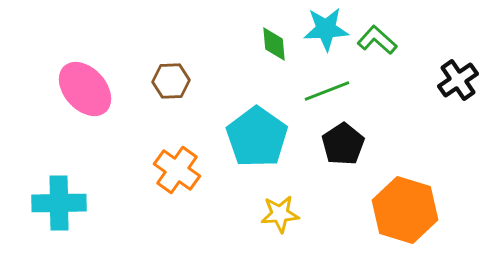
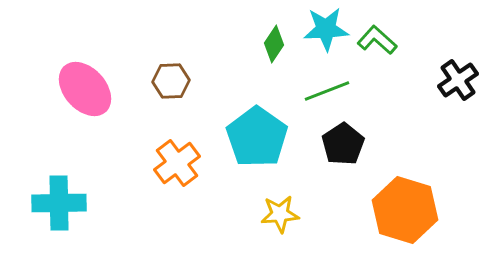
green diamond: rotated 39 degrees clockwise
orange cross: moved 7 px up; rotated 18 degrees clockwise
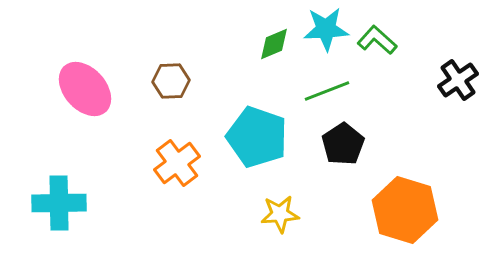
green diamond: rotated 33 degrees clockwise
cyan pentagon: rotated 16 degrees counterclockwise
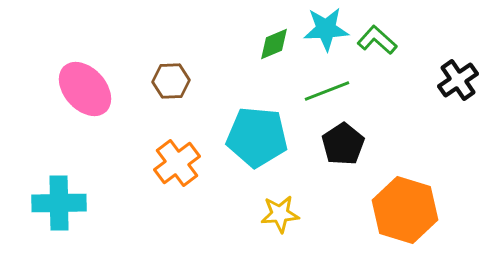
cyan pentagon: rotated 14 degrees counterclockwise
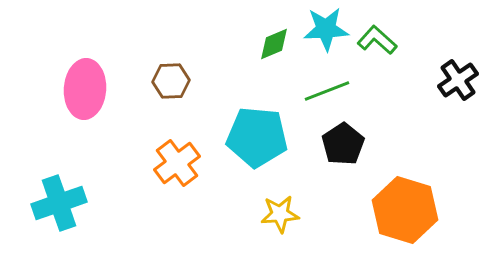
pink ellipse: rotated 46 degrees clockwise
cyan cross: rotated 18 degrees counterclockwise
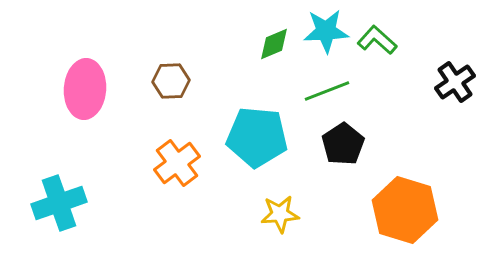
cyan star: moved 2 px down
black cross: moved 3 px left, 2 px down
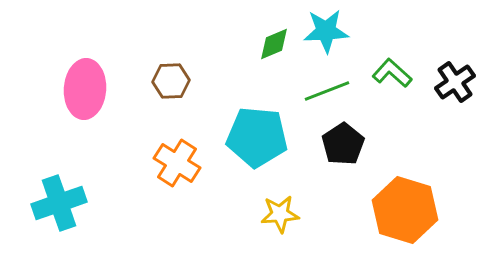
green L-shape: moved 15 px right, 33 px down
orange cross: rotated 21 degrees counterclockwise
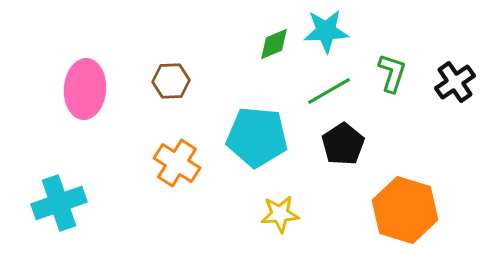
green L-shape: rotated 66 degrees clockwise
green line: moved 2 px right; rotated 9 degrees counterclockwise
